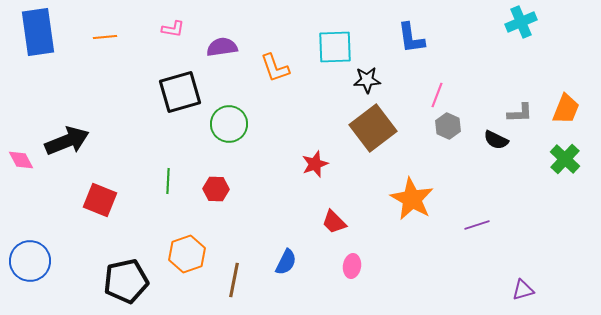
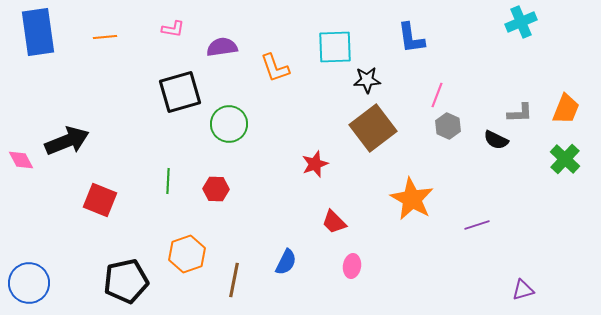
blue circle: moved 1 px left, 22 px down
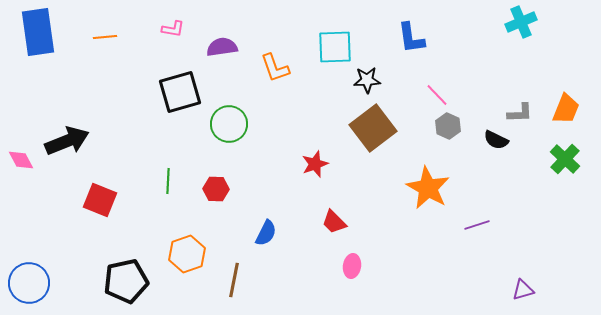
pink line: rotated 65 degrees counterclockwise
orange star: moved 16 px right, 11 px up
blue semicircle: moved 20 px left, 29 px up
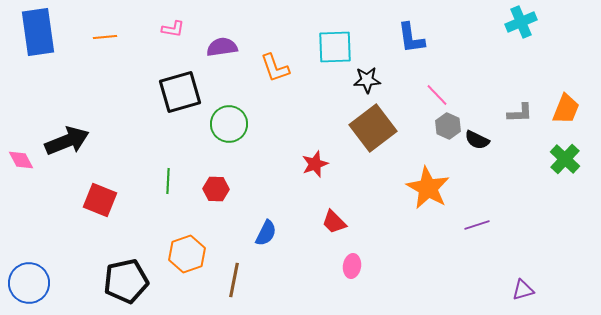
black semicircle: moved 19 px left
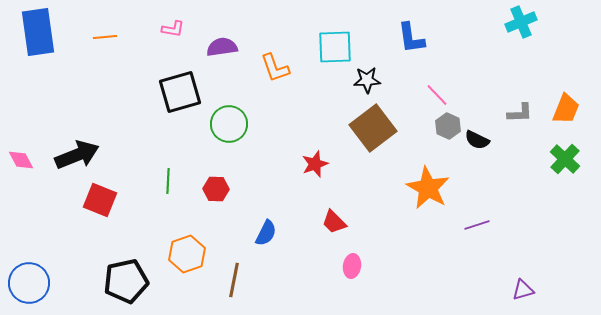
black arrow: moved 10 px right, 14 px down
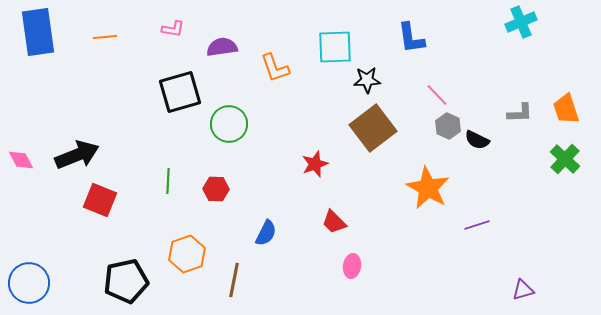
orange trapezoid: rotated 140 degrees clockwise
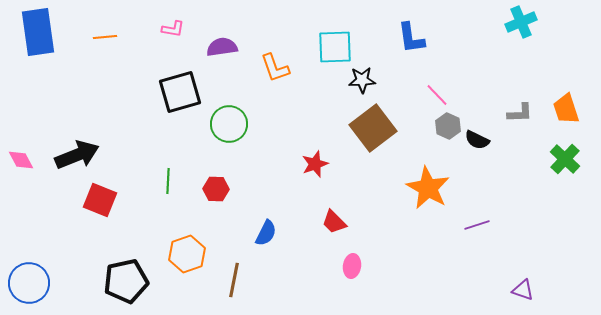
black star: moved 5 px left
purple triangle: rotated 35 degrees clockwise
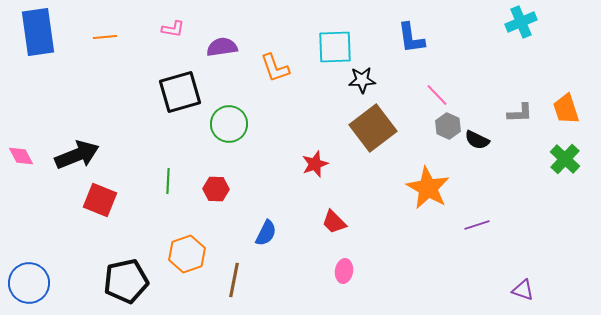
pink diamond: moved 4 px up
pink ellipse: moved 8 px left, 5 px down
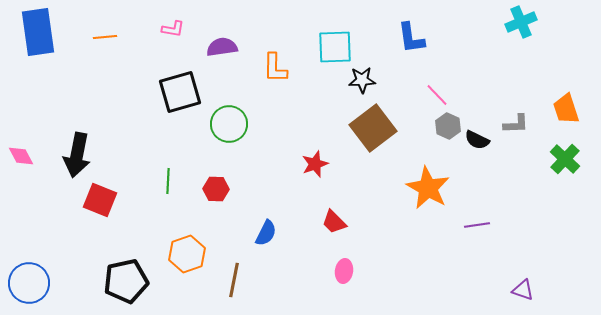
orange L-shape: rotated 20 degrees clockwise
gray L-shape: moved 4 px left, 11 px down
black arrow: rotated 123 degrees clockwise
purple line: rotated 10 degrees clockwise
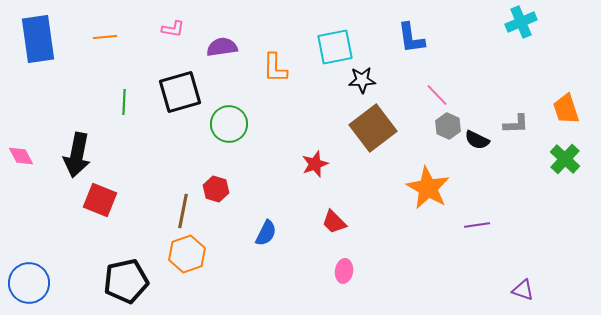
blue rectangle: moved 7 px down
cyan square: rotated 9 degrees counterclockwise
green line: moved 44 px left, 79 px up
red hexagon: rotated 15 degrees clockwise
brown line: moved 51 px left, 69 px up
